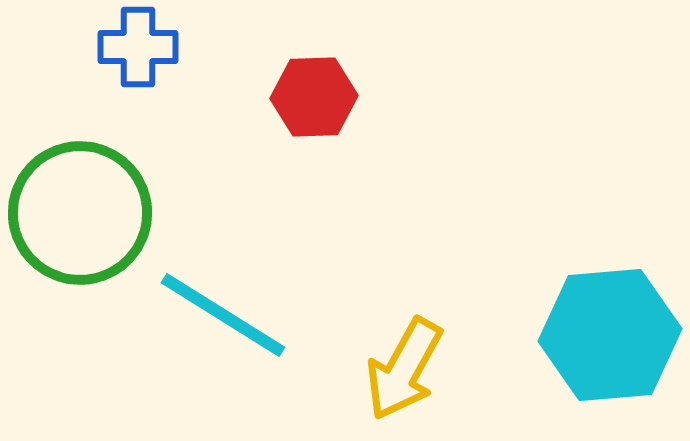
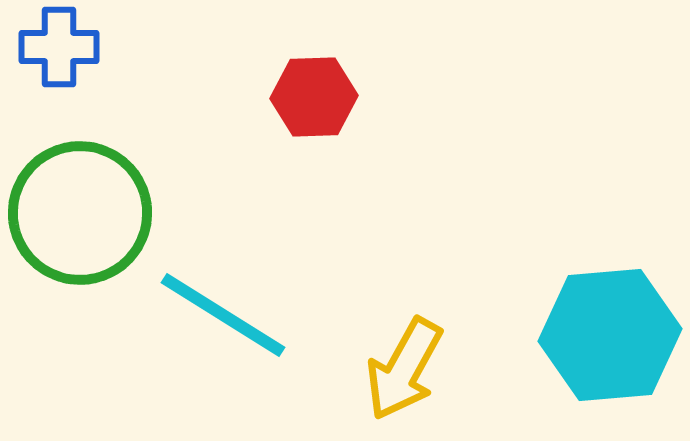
blue cross: moved 79 px left
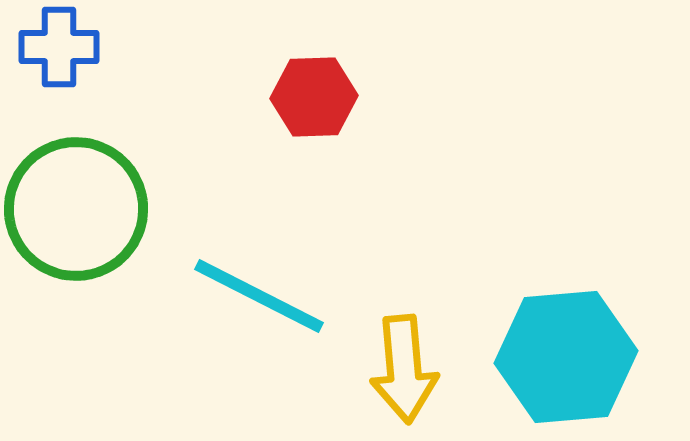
green circle: moved 4 px left, 4 px up
cyan line: moved 36 px right, 19 px up; rotated 5 degrees counterclockwise
cyan hexagon: moved 44 px left, 22 px down
yellow arrow: rotated 34 degrees counterclockwise
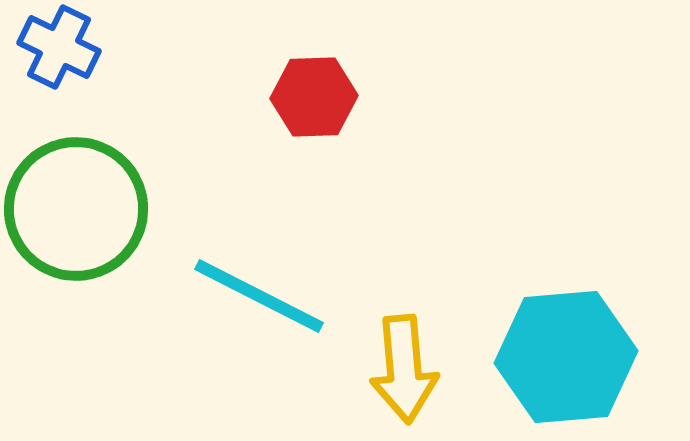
blue cross: rotated 26 degrees clockwise
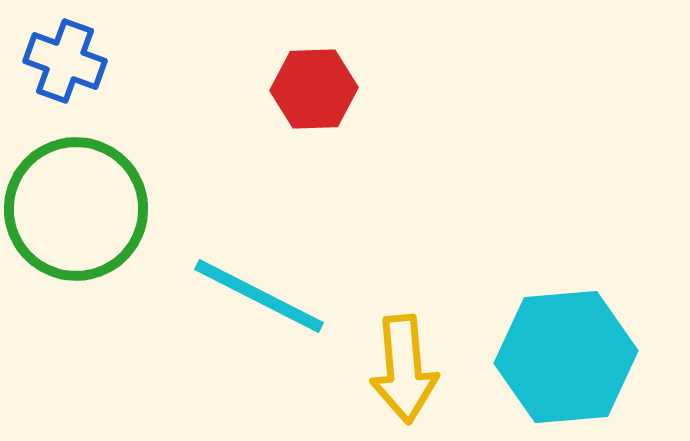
blue cross: moved 6 px right, 14 px down; rotated 6 degrees counterclockwise
red hexagon: moved 8 px up
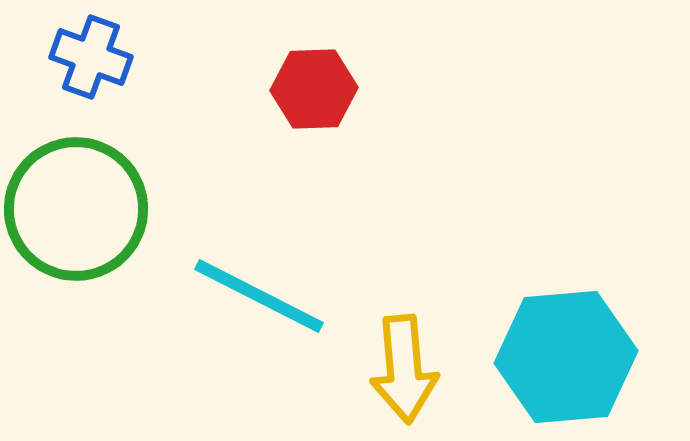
blue cross: moved 26 px right, 4 px up
